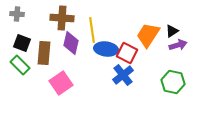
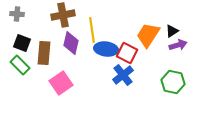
brown cross: moved 1 px right, 3 px up; rotated 15 degrees counterclockwise
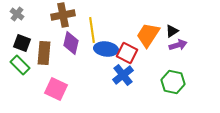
gray cross: rotated 32 degrees clockwise
pink square: moved 5 px left, 6 px down; rotated 30 degrees counterclockwise
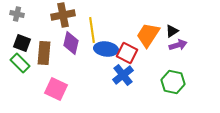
gray cross: rotated 24 degrees counterclockwise
green rectangle: moved 2 px up
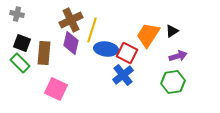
brown cross: moved 8 px right, 5 px down; rotated 15 degrees counterclockwise
yellow line: rotated 25 degrees clockwise
purple arrow: moved 11 px down
green hexagon: rotated 20 degrees counterclockwise
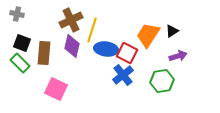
purple diamond: moved 1 px right, 3 px down
green hexagon: moved 11 px left, 1 px up
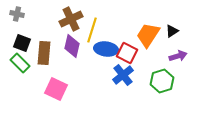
brown cross: moved 1 px up
green hexagon: rotated 10 degrees counterclockwise
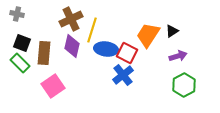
green hexagon: moved 22 px right, 4 px down; rotated 10 degrees counterclockwise
pink square: moved 3 px left, 3 px up; rotated 30 degrees clockwise
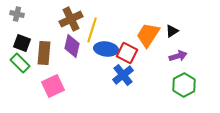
pink square: rotated 10 degrees clockwise
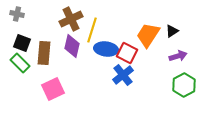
pink square: moved 3 px down
